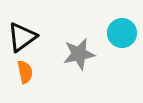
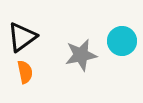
cyan circle: moved 8 px down
gray star: moved 2 px right, 1 px down
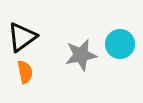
cyan circle: moved 2 px left, 3 px down
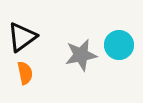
cyan circle: moved 1 px left, 1 px down
orange semicircle: moved 1 px down
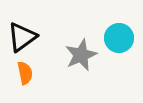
cyan circle: moved 7 px up
gray star: rotated 12 degrees counterclockwise
